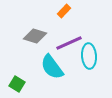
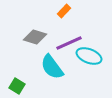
gray diamond: moved 1 px down
cyan ellipse: rotated 65 degrees counterclockwise
green square: moved 2 px down
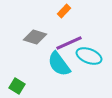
cyan semicircle: moved 7 px right, 3 px up
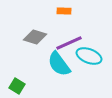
orange rectangle: rotated 48 degrees clockwise
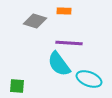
gray diamond: moved 16 px up
purple line: rotated 28 degrees clockwise
cyan ellipse: moved 23 px down
green square: rotated 28 degrees counterclockwise
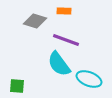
purple line: moved 3 px left, 3 px up; rotated 16 degrees clockwise
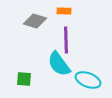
purple line: rotated 68 degrees clockwise
cyan ellipse: moved 1 px left, 1 px down
green square: moved 7 px right, 7 px up
